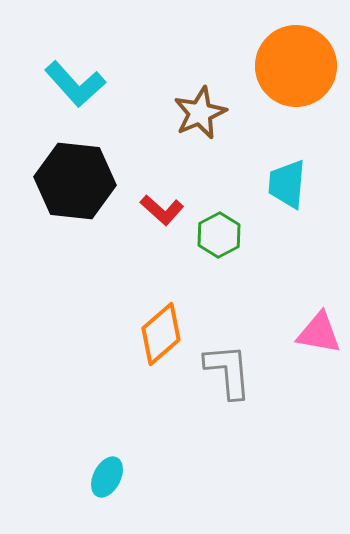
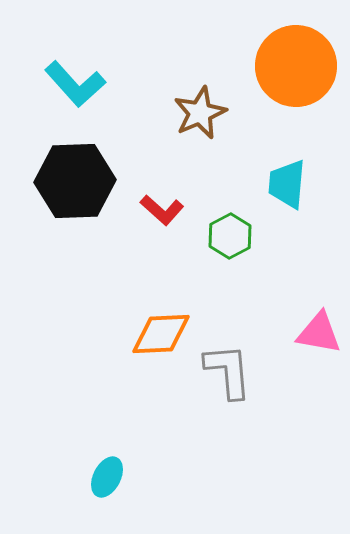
black hexagon: rotated 8 degrees counterclockwise
green hexagon: moved 11 px right, 1 px down
orange diamond: rotated 38 degrees clockwise
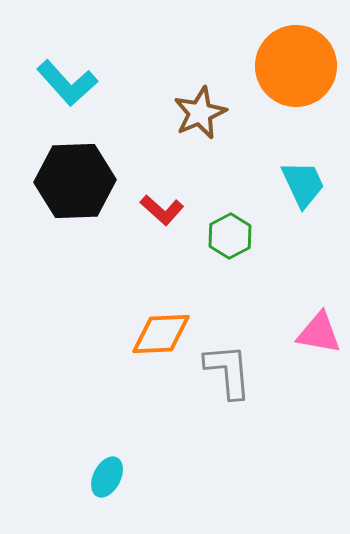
cyan L-shape: moved 8 px left, 1 px up
cyan trapezoid: moved 16 px right; rotated 150 degrees clockwise
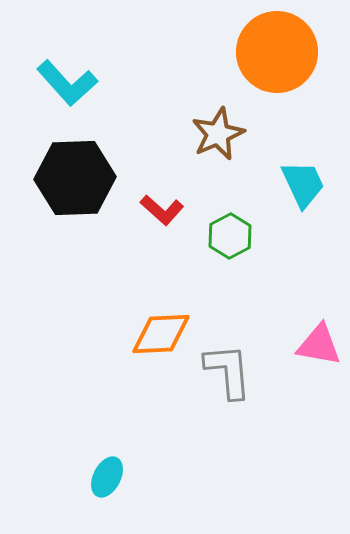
orange circle: moved 19 px left, 14 px up
brown star: moved 18 px right, 21 px down
black hexagon: moved 3 px up
pink triangle: moved 12 px down
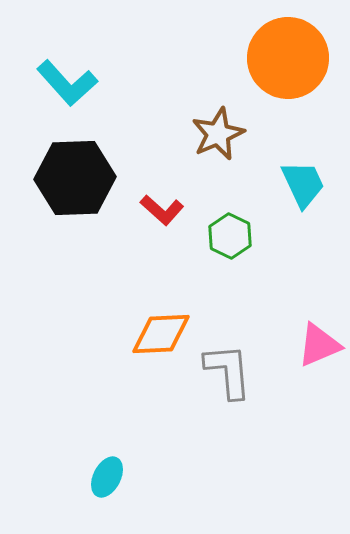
orange circle: moved 11 px right, 6 px down
green hexagon: rotated 6 degrees counterclockwise
pink triangle: rotated 33 degrees counterclockwise
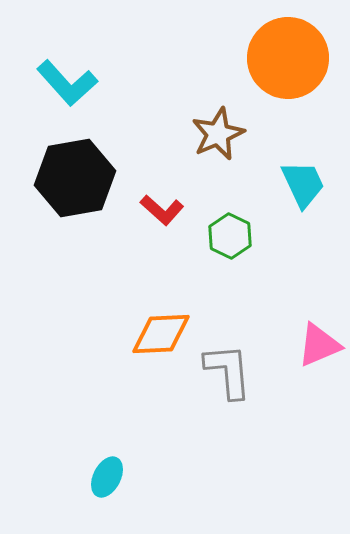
black hexagon: rotated 8 degrees counterclockwise
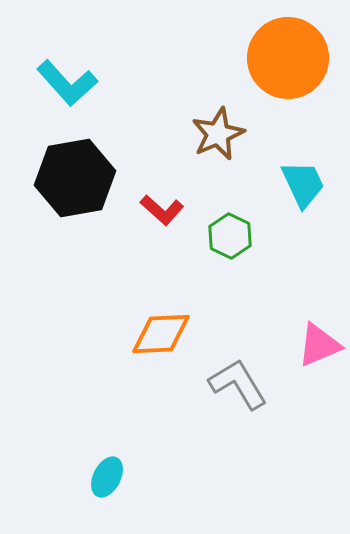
gray L-shape: moved 10 px right, 13 px down; rotated 26 degrees counterclockwise
